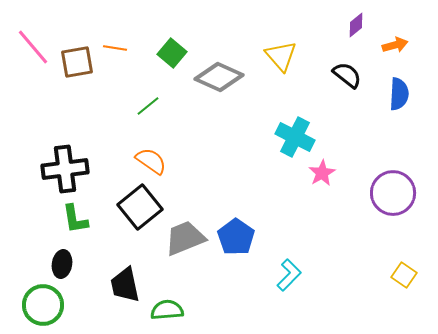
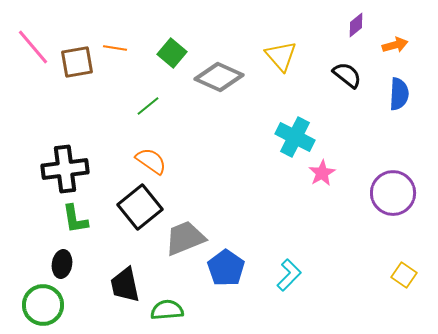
blue pentagon: moved 10 px left, 31 px down
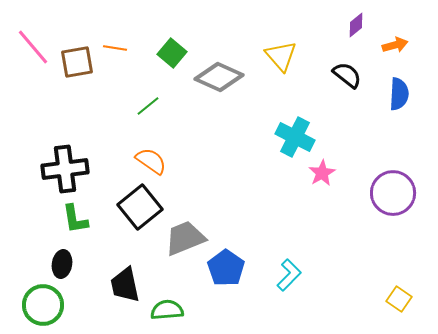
yellow square: moved 5 px left, 24 px down
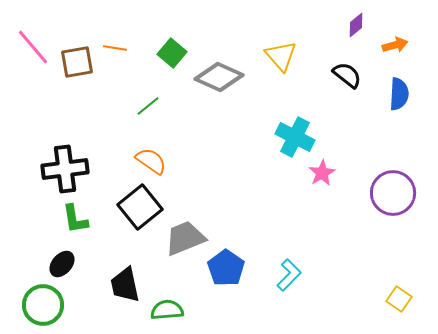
black ellipse: rotated 32 degrees clockwise
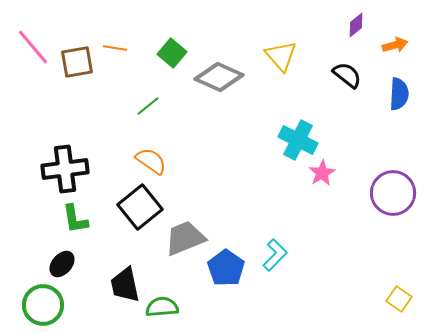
cyan cross: moved 3 px right, 3 px down
cyan L-shape: moved 14 px left, 20 px up
green semicircle: moved 5 px left, 3 px up
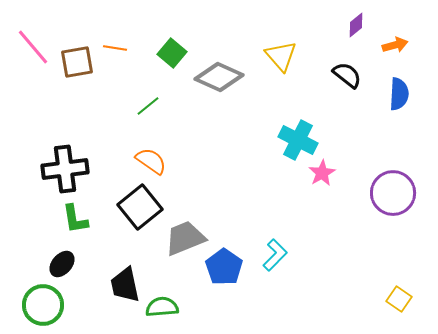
blue pentagon: moved 2 px left, 1 px up
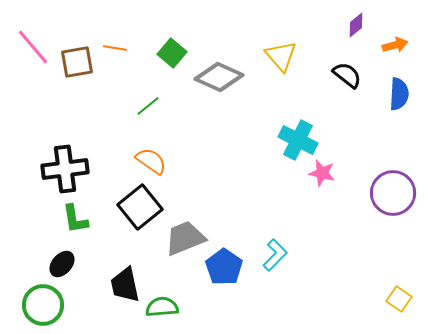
pink star: rotated 28 degrees counterclockwise
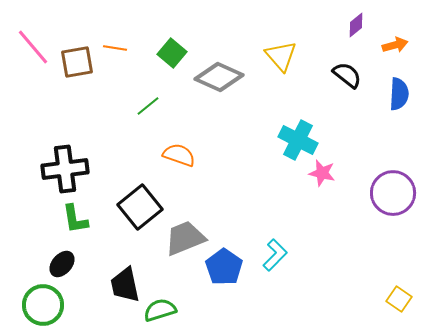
orange semicircle: moved 28 px right, 6 px up; rotated 16 degrees counterclockwise
green semicircle: moved 2 px left, 3 px down; rotated 12 degrees counterclockwise
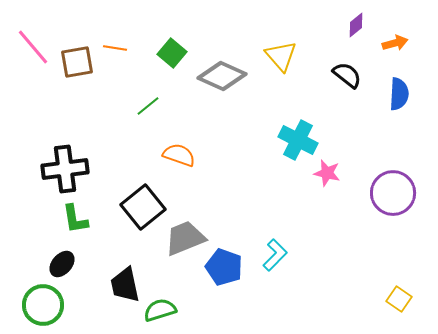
orange arrow: moved 2 px up
gray diamond: moved 3 px right, 1 px up
pink star: moved 5 px right
black square: moved 3 px right
blue pentagon: rotated 15 degrees counterclockwise
